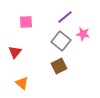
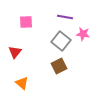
purple line: rotated 49 degrees clockwise
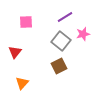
purple line: rotated 42 degrees counterclockwise
pink star: rotated 24 degrees counterclockwise
orange triangle: rotated 32 degrees clockwise
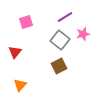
pink square: rotated 16 degrees counterclockwise
gray square: moved 1 px left, 1 px up
orange triangle: moved 2 px left, 2 px down
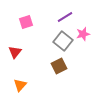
gray square: moved 3 px right, 1 px down
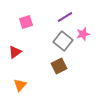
red triangle: rotated 16 degrees clockwise
